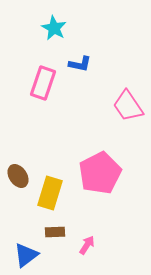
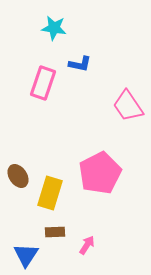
cyan star: rotated 20 degrees counterclockwise
blue triangle: rotated 20 degrees counterclockwise
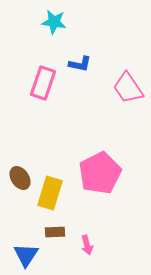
cyan star: moved 6 px up
pink trapezoid: moved 18 px up
brown ellipse: moved 2 px right, 2 px down
pink arrow: rotated 132 degrees clockwise
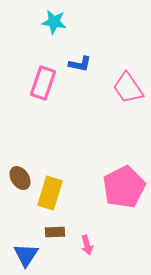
pink pentagon: moved 24 px right, 14 px down
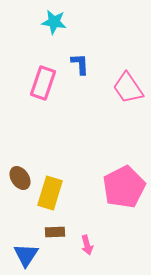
blue L-shape: rotated 105 degrees counterclockwise
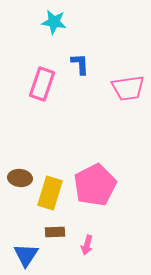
pink rectangle: moved 1 px left, 1 px down
pink trapezoid: rotated 64 degrees counterclockwise
brown ellipse: rotated 50 degrees counterclockwise
pink pentagon: moved 29 px left, 2 px up
pink arrow: rotated 30 degrees clockwise
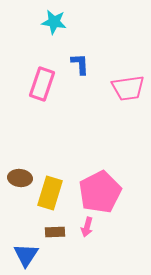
pink pentagon: moved 5 px right, 7 px down
pink arrow: moved 18 px up
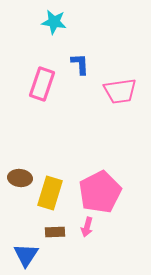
pink trapezoid: moved 8 px left, 3 px down
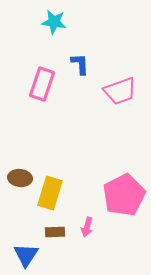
pink trapezoid: rotated 12 degrees counterclockwise
pink pentagon: moved 24 px right, 3 px down
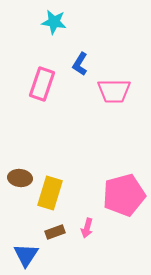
blue L-shape: rotated 145 degrees counterclockwise
pink trapezoid: moved 6 px left; rotated 20 degrees clockwise
pink pentagon: rotated 12 degrees clockwise
pink arrow: moved 1 px down
brown rectangle: rotated 18 degrees counterclockwise
